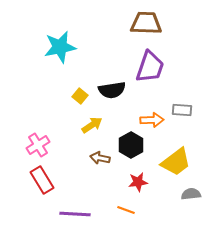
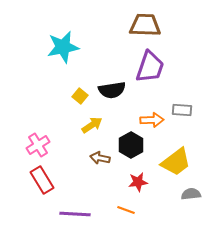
brown trapezoid: moved 1 px left, 2 px down
cyan star: moved 3 px right
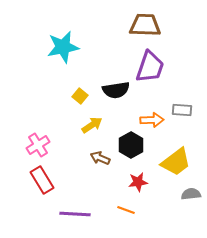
black semicircle: moved 4 px right
brown arrow: rotated 12 degrees clockwise
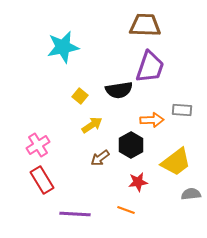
black semicircle: moved 3 px right
brown arrow: rotated 60 degrees counterclockwise
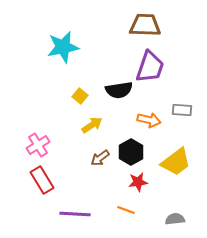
orange arrow: moved 3 px left; rotated 15 degrees clockwise
black hexagon: moved 7 px down
gray semicircle: moved 16 px left, 25 px down
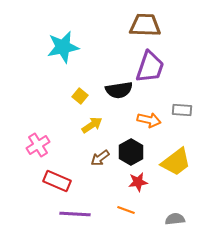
red rectangle: moved 15 px right, 1 px down; rotated 36 degrees counterclockwise
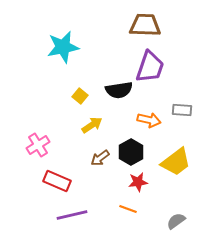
orange line: moved 2 px right, 1 px up
purple line: moved 3 px left, 1 px down; rotated 16 degrees counterclockwise
gray semicircle: moved 1 px right, 2 px down; rotated 30 degrees counterclockwise
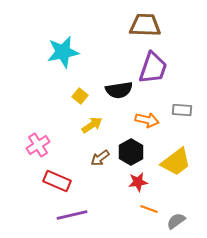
cyan star: moved 5 px down
purple trapezoid: moved 3 px right, 1 px down
orange arrow: moved 2 px left
orange line: moved 21 px right
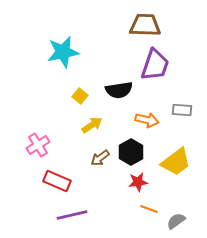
purple trapezoid: moved 2 px right, 3 px up
